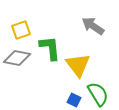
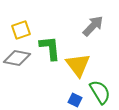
gray arrow: rotated 100 degrees clockwise
green semicircle: moved 2 px right, 2 px up
blue square: moved 1 px right
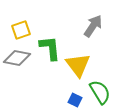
gray arrow: rotated 10 degrees counterclockwise
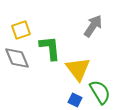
gray diamond: rotated 56 degrees clockwise
yellow triangle: moved 4 px down
